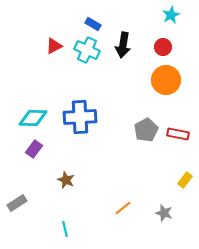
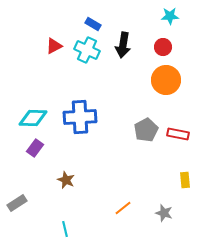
cyan star: moved 1 px left, 1 px down; rotated 24 degrees clockwise
purple rectangle: moved 1 px right, 1 px up
yellow rectangle: rotated 42 degrees counterclockwise
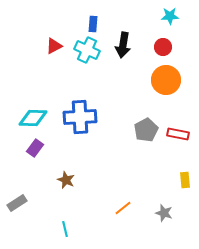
blue rectangle: rotated 63 degrees clockwise
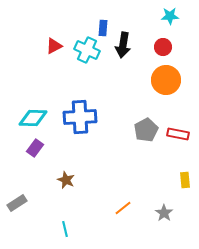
blue rectangle: moved 10 px right, 4 px down
gray star: rotated 18 degrees clockwise
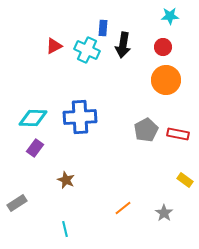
yellow rectangle: rotated 49 degrees counterclockwise
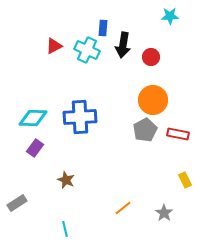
red circle: moved 12 px left, 10 px down
orange circle: moved 13 px left, 20 px down
gray pentagon: moved 1 px left
yellow rectangle: rotated 28 degrees clockwise
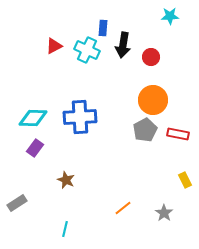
cyan line: rotated 28 degrees clockwise
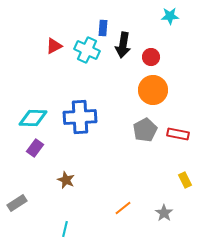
orange circle: moved 10 px up
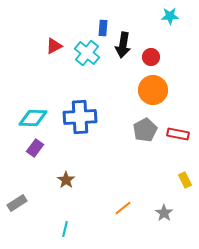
cyan cross: moved 3 px down; rotated 15 degrees clockwise
brown star: rotated 12 degrees clockwise
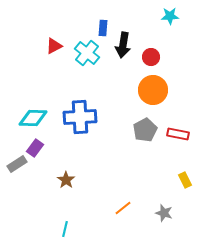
gray rectangle: moved 39 px up
gray star: rotated 18 degrees counterclockwise
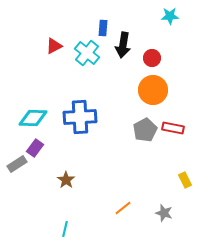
red circle: moved 1 px right, 1 px down
red rectangle: moved 5 px left, 6 px up
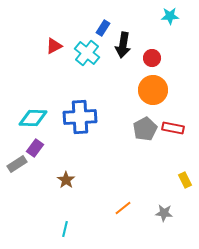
blue rectangle: rotated 28 degrees clockwise
gray pentagon: moved 1 px up
gray star: rotated 12 degrees counterclockwise
